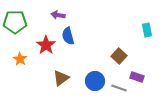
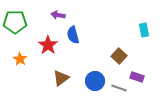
cyan rectangle: moved 3 px left
blue semicircle: moved 5 px right, 1 px up
red star: moved 2 px right
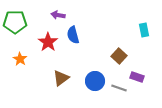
red star: moved 3 px up
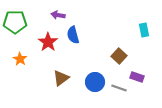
blue circle: moved 1 px down
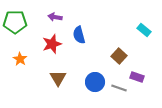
purple arrow: moved 3 px left, 2 px down
cyan rectangle: rotated 40 degrees counterclockwise
blue semicircle: moved 6 px right
red star: moved 4 px right, 2 px down; rotated 18 degrees clockwise
brown triangle: moved 3 px left; rotated 24 degrees counterclockwise
